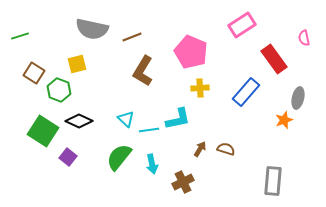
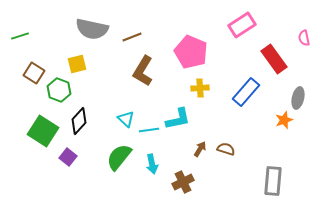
black diamond: rotated 72 degrees counterclockwise
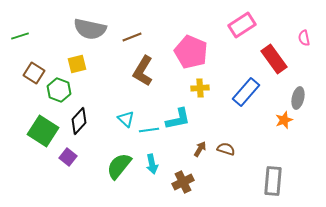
gray semicircle: moved 2 px left
green semicircle: moved 9 px down
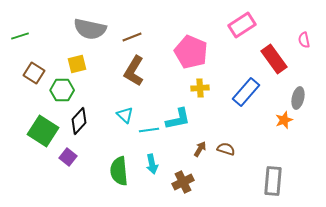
pink semicircle: moved 2 px down
brown L-shape: moved 9 px left
green hexagon: moved 3 px right; rotated 20 degrees counterclockwise
cyan triangle: moved 1 px left, 4 px up
green semicircle: moved 5 px down; rotated 44 degrees counterclockwise
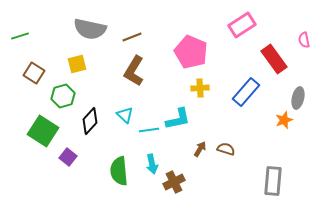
green hexagon: moved 1 px right, 6 px down; rotated 15 degrees counterclockwise
black diamond: moved 11 px right
brown cross: moved 9 px left
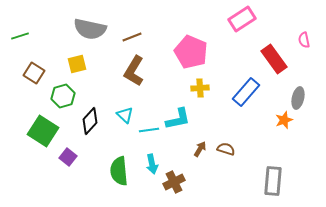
pink rectangle: moved 6 px up
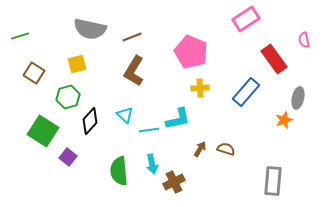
pink rectangle: moved 4 px right
green hexagon: moved 5 px right, 1 px down
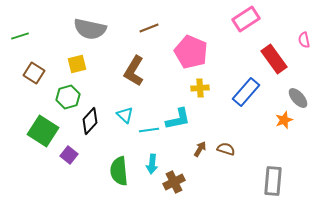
brown line: moved 17 px right, 9 px up
gray ellipse: rotated 55 degrees counterclockwise
purple square: moved 1 px right, 2 px up
cyan arrow: rotated 18 degrees clockwise
